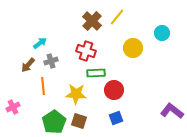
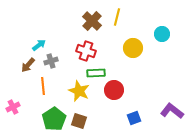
yellow line: rotated 24 degrees counterclockwise
cyan circle: moved 1 px down
cyan arrow: moved 1 px left, 2 px down
yellow star: moved 3 px right, 3 px up; rotated 20 degrees clockwise
blue square: moved 18 px right
green pentagon: moved 3 px up
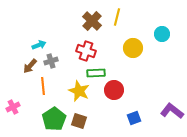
cyan arrow: rotated 16 degrees clockwise
brown arrow: moved 2 px right, 1 px down
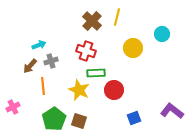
yellow star: moved 1 px up
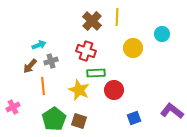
yellow line: rotated 12 degrees counterclockwise
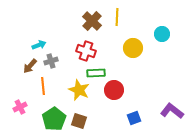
pink cross: moved 7 px right
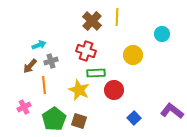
yellow circle: moved 7 px down
orange line: moved 1 px right, 1 px up
pink cross: moved 4 px right
blue square: rotated 24 degrees counterclockwise
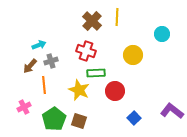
red circle: moved 1 px right, 1 px down
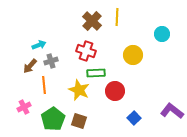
green pentagon: moved 1 px left
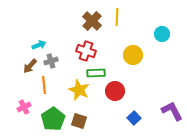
purple L-shape: rotated 25 degrees clockwise
